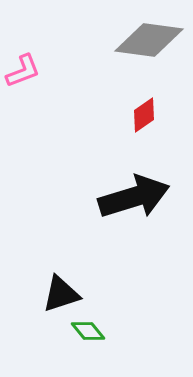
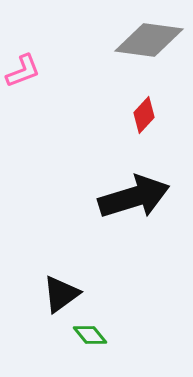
red diamond: rotated 12 degrees counterclockwise
black triangle: rotated 18 degrees counterclockwise
green diamond: moved 2 px right, 4 px down
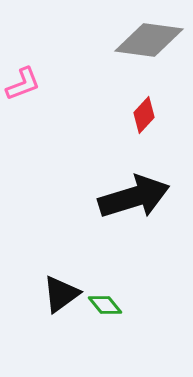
pink L-shape: moved 13 px down
green diamond: moved 15 px right, 30 px up
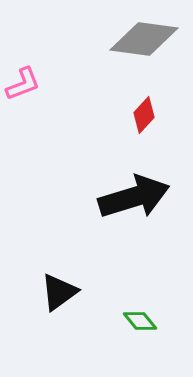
gray diamond: moved 5 px left, 1 px up
black triangle: moved 2 px left, 2 px up
green diamond: moved 35 px right, 16 px down
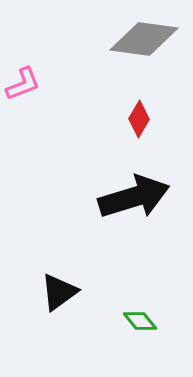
red diamond: moved 5 px left, 4 px down; rotated 12 degrees counterclockwise
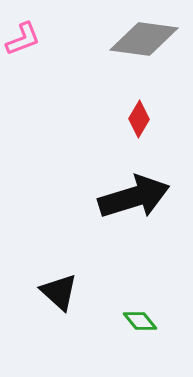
pink L-shape: moved 45 px up
black triangle: rotated 42 degrees counterclockwise
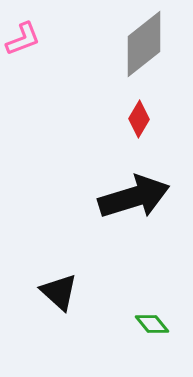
gray diamond: moved 5 px down; rotated 46 degrees counterclockwise
green diamond: moved 12 px right, 3 px down
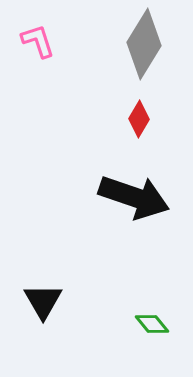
pink L-shape: moved 15 px right, 2 px down; rotated 87 degrees counterclockwise
gray diamond: rotated 20 degrees counterclockwise
black arrow: rotated 36 degrees clockwise
black triangle: moved 16 px left, 9 px down; rotated 18 degrees clockwise
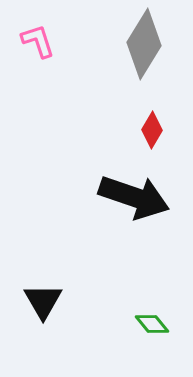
red diamond: moved 13 px right, 11 px down
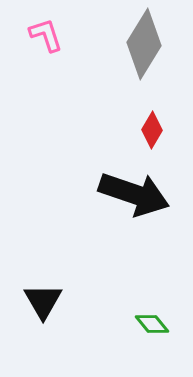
pink L-shape: moved 8 px right, 6 px up
black arrow: moved 3 px up
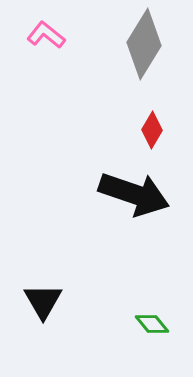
pink L-shape: rotated 33 degrees counterclockwise
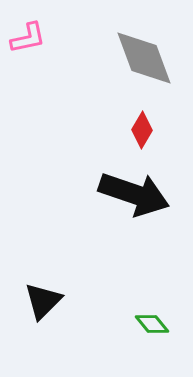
pink L-shape: moved 18 px left, 3 px down; rotated 129 degrees clockwise
gray diamond: moved 14 px down; rotated 52 degrees counterclockwise
red diamond: moved 10 px left
black triangle: rotated 15 degrees clockwise
